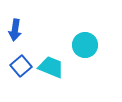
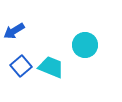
blue arrow: moved 1 px left, 1 px down; rotated 50 degrees clockwise
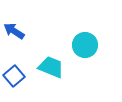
blue arrow: rotated 65 degrees clockwise
blue square: moved 7 px left, 10 px down
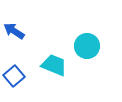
cyan circle: moved 2 px right, 1 px down
cyan trapezoid: moved 3 px right, 2 px up
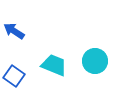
cyan circle: moved 8 px right, 15 px down
blue square: rotated 15 degrees counterclockwise
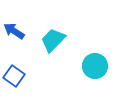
cyan circle: moved 5 px down
cyan trapezoid: moved 1 px left, 25 px up; rotated 68 degrees counterclockwise
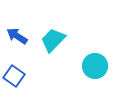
blue arrow: moved 3 px right, 5 px down
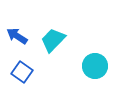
blue square: moved 8 px right, 4 px up
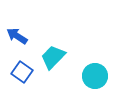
cyan trapezoid: moved 17 px down
cyan circle: moved 10 px down
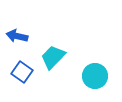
blue arrow: rotated 20 degrees counterclockwise
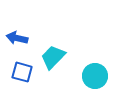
blue arrow: moved 2 px down
blue square: rotated 20 degrees counterclockwise
